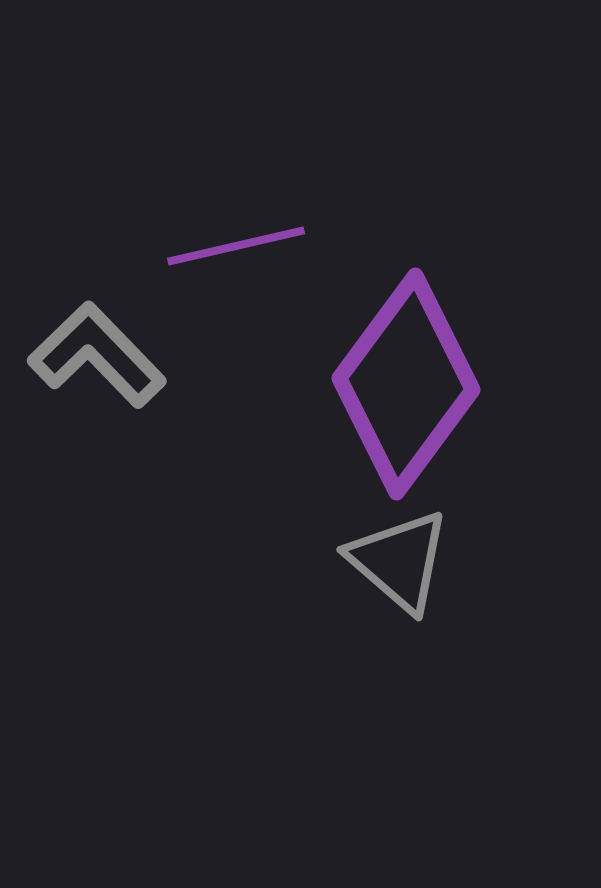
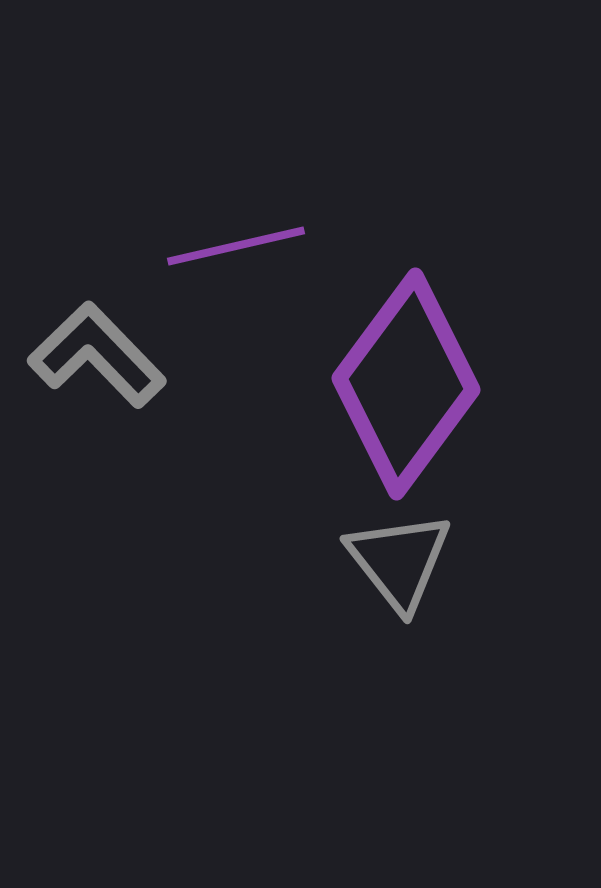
gray triangle: rotated 11 degrees clockwise
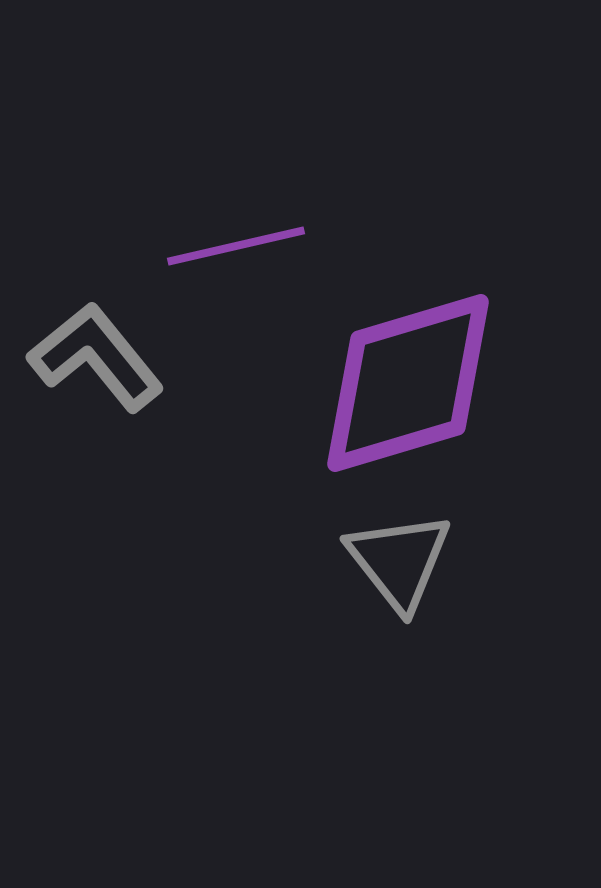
gray L-shape: moved 1 px left, 2 px down; rotated 5 degrees clockwise
purple diamond: moved 2 px right, 1 px up; rotated 37 degrees clockwise
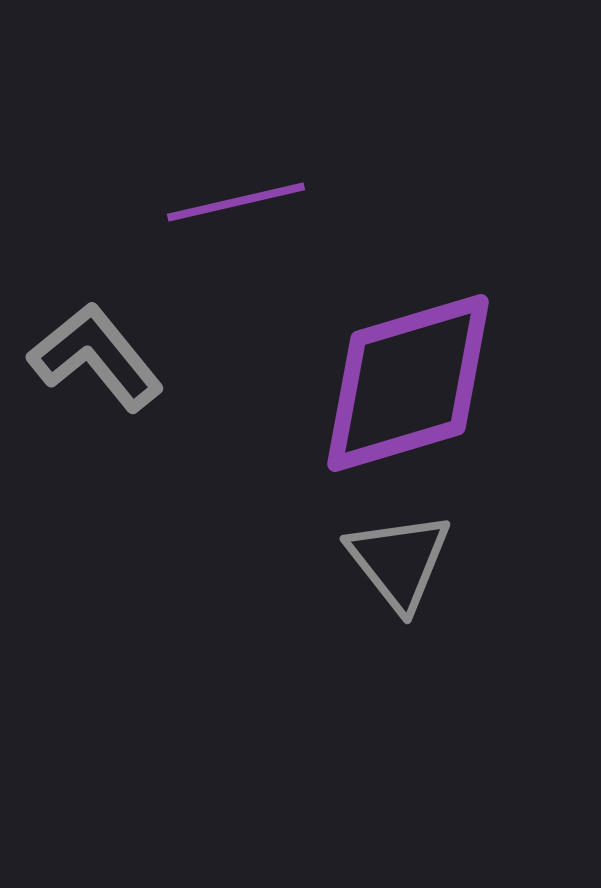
purple line: moved 44 px up
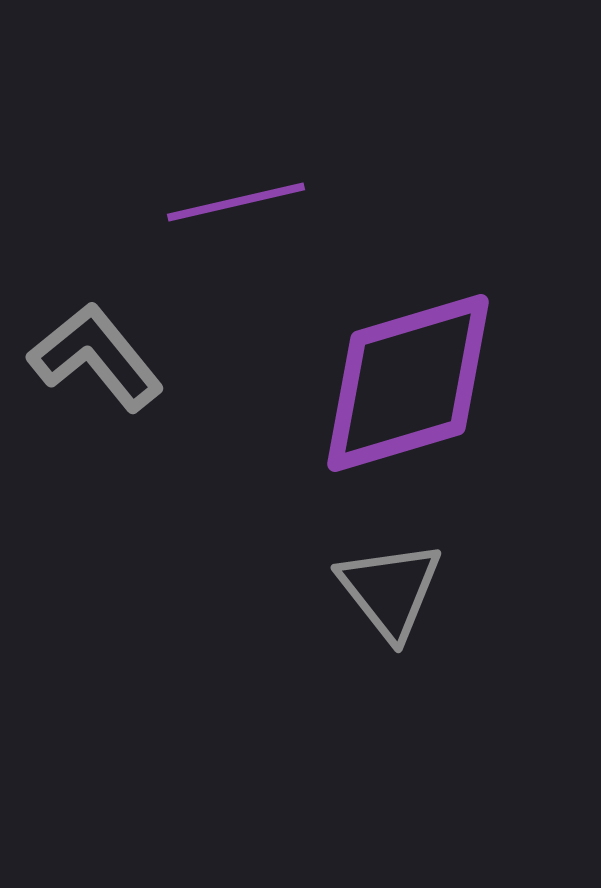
gray triangle: moved 9 px left, 29 px down
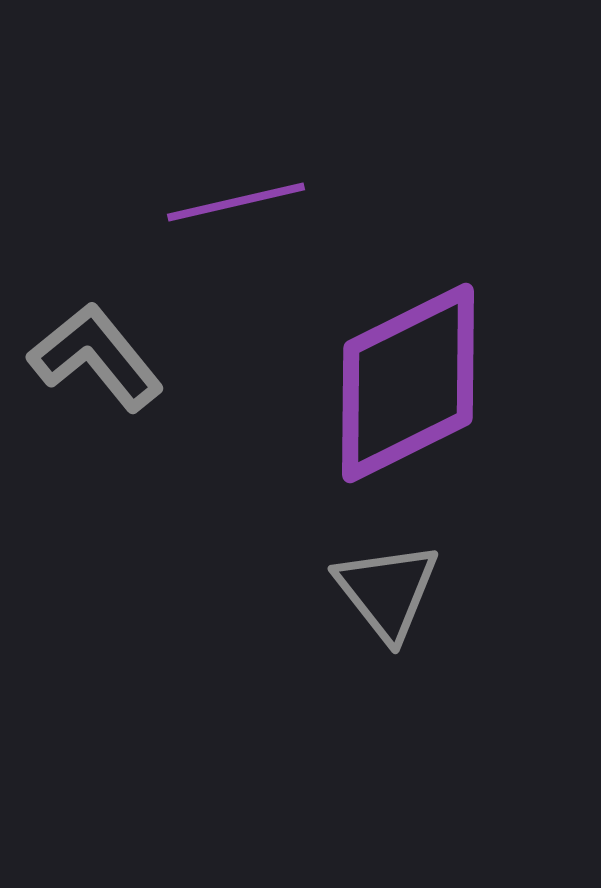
purple diamond: rotated 10 degrees counterclockwise
gray triangle: moved 3 px left, 1 px down
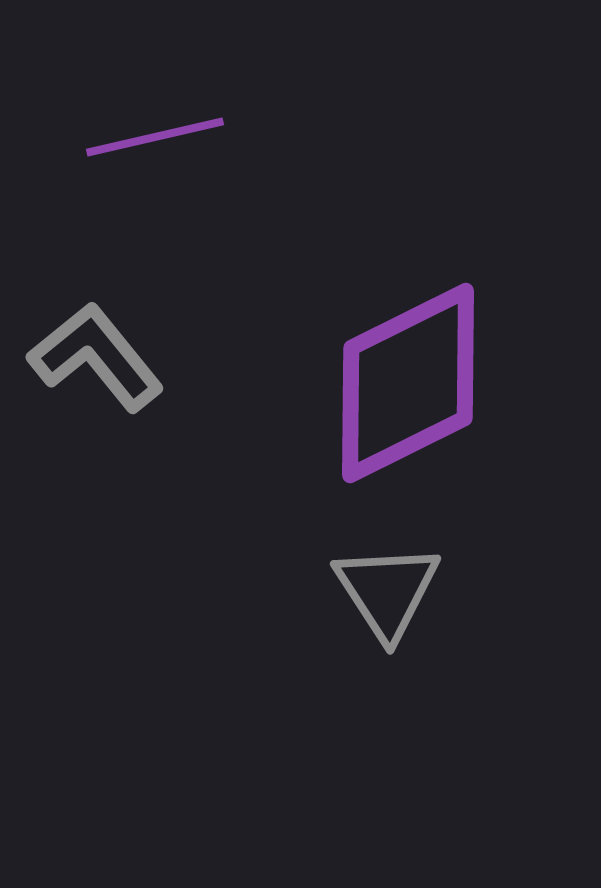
purple line: moved 81 px left, 65 px up
gray triangle: rotated 5 degrees clockwise
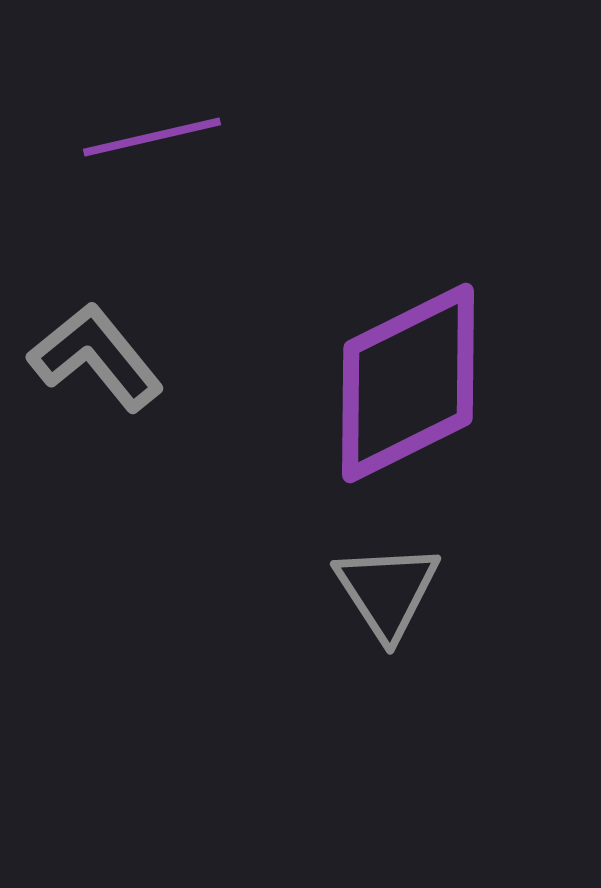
purple line: moved 3 px left
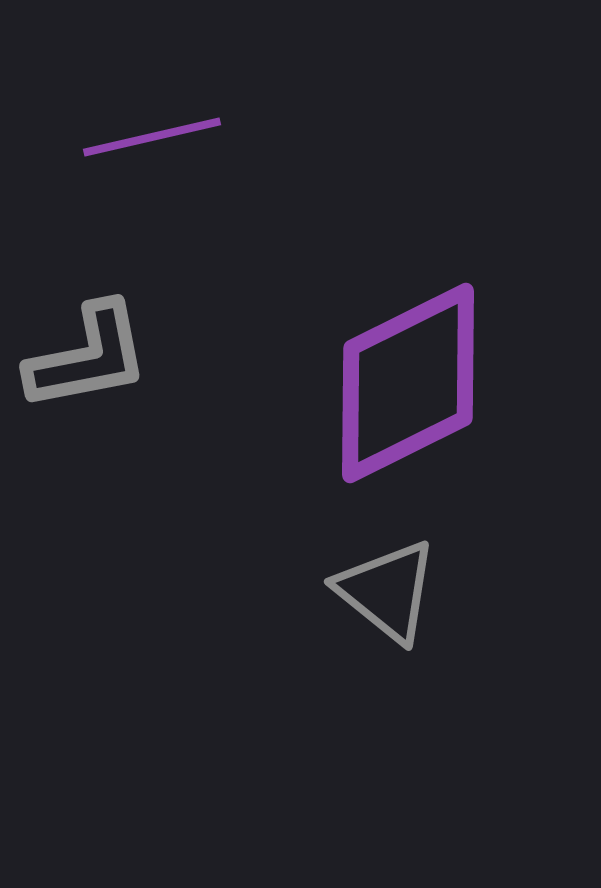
gray L-shape: moved 8 px left; rotated 118 degrees clockwise
gray triangle: rotated 18 degrees counterclockwise
